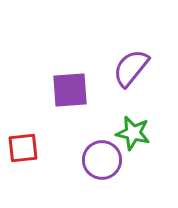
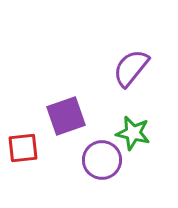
purple square: moved 4 px left, 26 px down; rotated 15 degrees counterclockwise
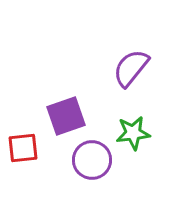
green star: rotated 20 degrees counterclockwise
purple circle: moved 10 px left
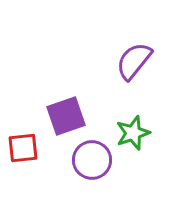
purple semicircle: moved 3 px right, 7 px up
green star: rotated 12 degrees counterclockwise
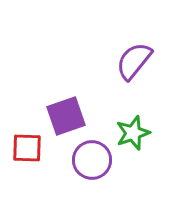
red square: moved 4 px right; rotated 8 degrees clockwise
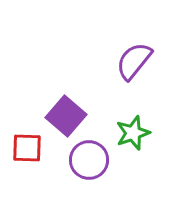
purple square: rotated 30 degrees counterclockwise
purple circle: moved 3 px left
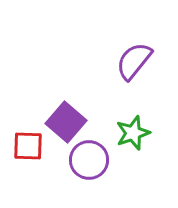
purple square: moved 6 px down
red square: moved 1 px right, 2 px up
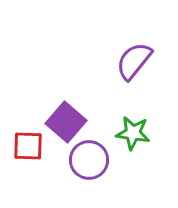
green star: rotated 28 degrees clockwise
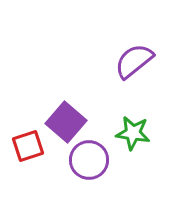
purple semicircle: rotated 12 degrees clockwise
red square: rotated 20 degrees counterclockwise
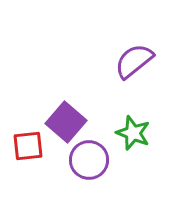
green star: rotated 12 degrees clockwise
red square: rotated 12 degrees clockwise
